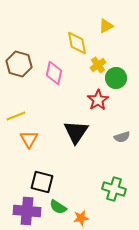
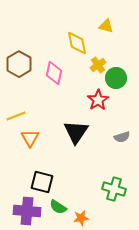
yellow triangle: rotated 42 degrees clockwise
brown hexagon: rotated 15 degrees clockwise
orange triangle: moved 1 px right, 1 px up
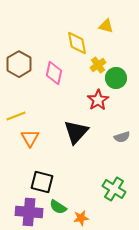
black triangle: rotated 8 degrees clockwise
green cross: rotated 15 degrees clockwise
purple cross: moved 2 px right, 1 px down
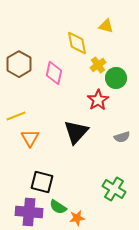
orange star: moved 4 px left
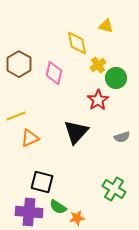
orange triangle: rotated 36 degrees clockwise
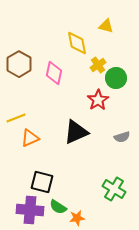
yellow line: moved 2 px down
black triangle: rotated 24 degrees clockwise
purple cross: moved 1 px right, 2 px up
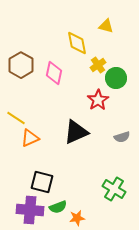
brown hexagon: moved 2 px right, 1 px down
yellow line: rotated 54 degrees clockwise
green semicircle: rotated 54 degrees counterclockwise
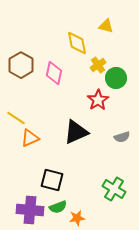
black square: moved 10 px right, 2 px up
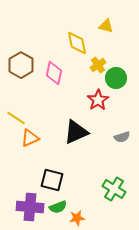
purple cross: moved 3 px up
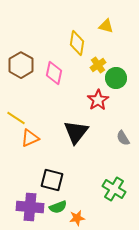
yellow diamond: rotated 20 degrees clockwise
black triangle: rotated 28 degrees counterclockwise
gray semicircle: moved 1 px right, 1 px down; rotated 77 degrees clockwise
